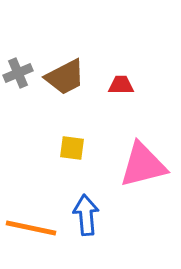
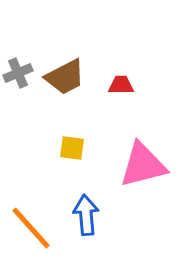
orange line: rotated 36 degrees clockwise
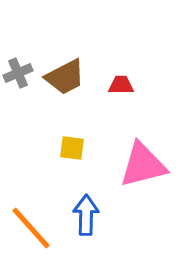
blue arrow: rotated 6 degrees clockwise
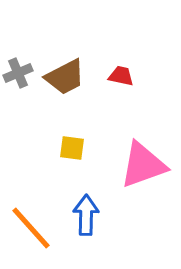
red trapezoid: moved 9 px up; rotated 12 degrees clockwise
pink triangle: rotated 6 degrees counterclockwise
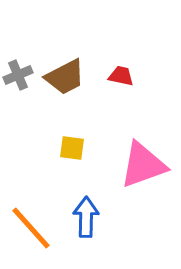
gray cross: moved 2 px down
blue arrow: moved 2 px down
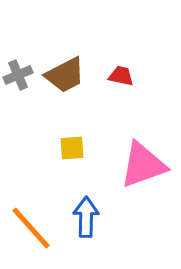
brown trapezoid: moved 2 px up
yellow square: rotated 12 degrees counterclockwise
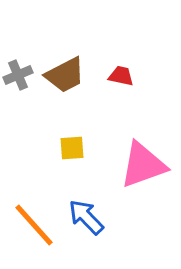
blue arrow: rotated 45 degrees counterclockwise
orange line: moved 3 px right, 3 px up
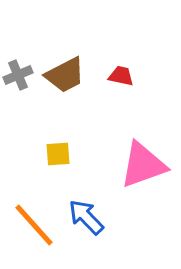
yellow square: moved 14 px left, 6 px down
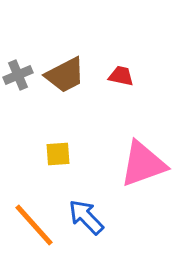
pink triangle: moved 1 px up
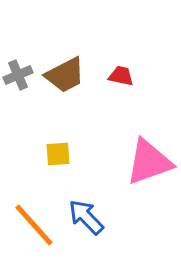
pink triangle: moved 6 px right, 2 px up
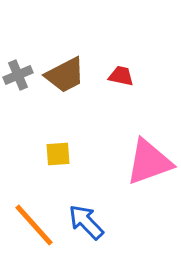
blue arrow: moved 5 px down
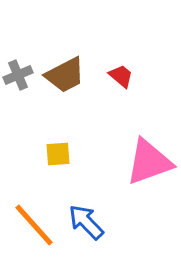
red trapezoid: rotated 28 degrees clockwise
